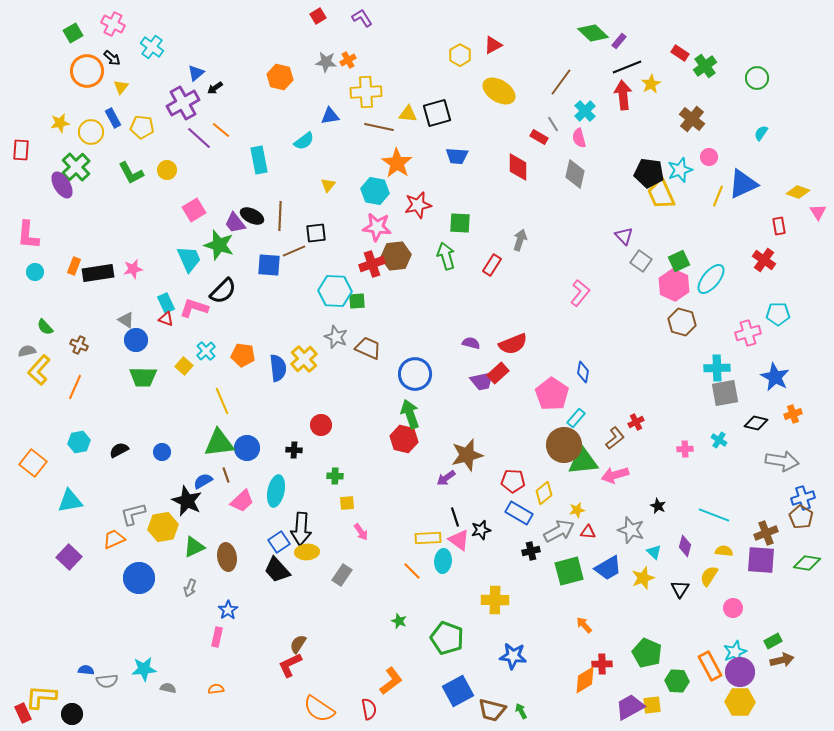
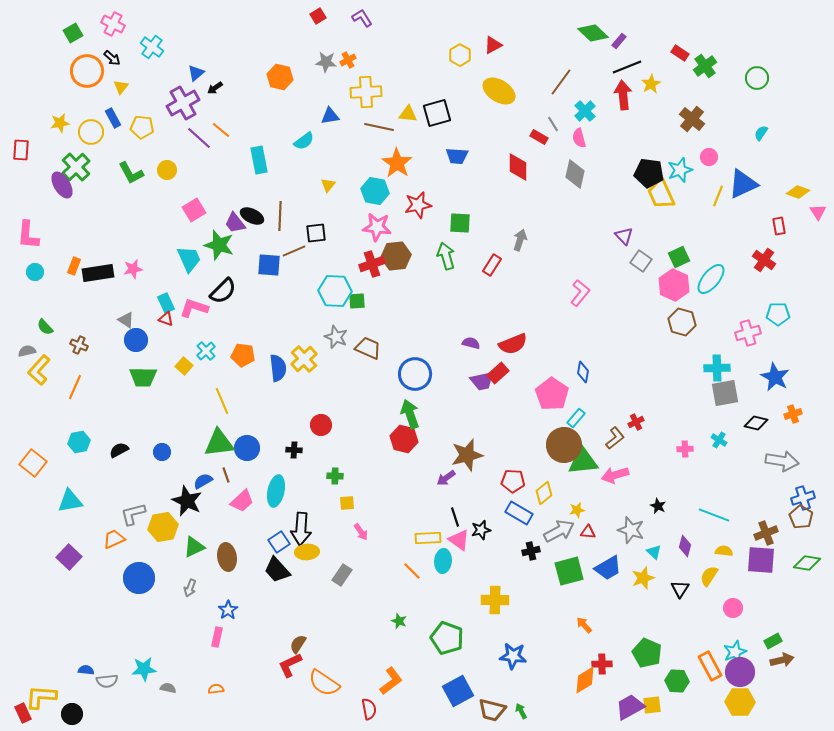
green square at (679, 261): moved 4 px up
orange semicircle at (319, 709): moved 5 px right, 26 px up
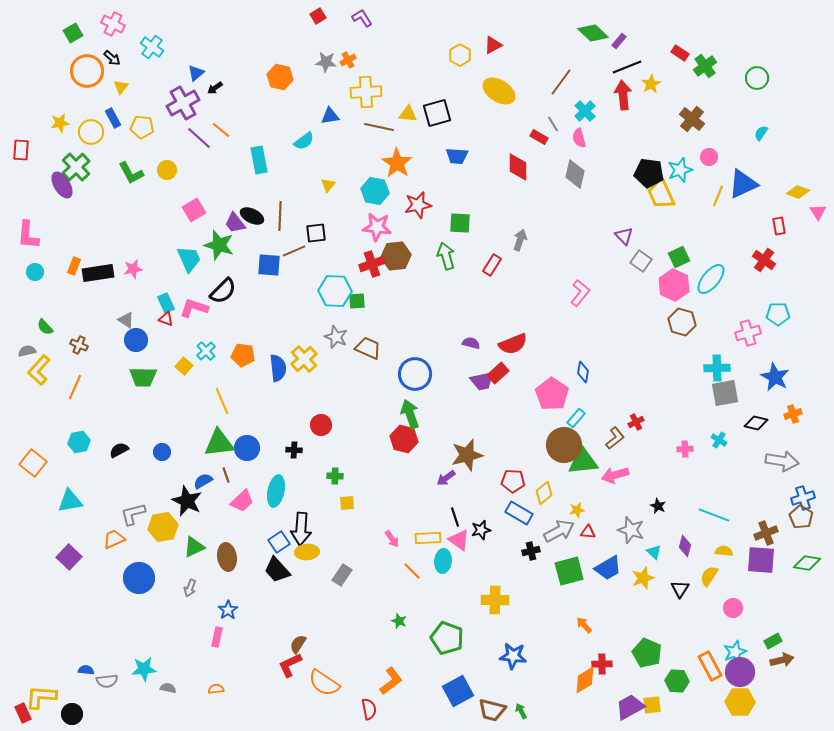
pink arrow at (361, 532): moved 31 px right, 7 px down
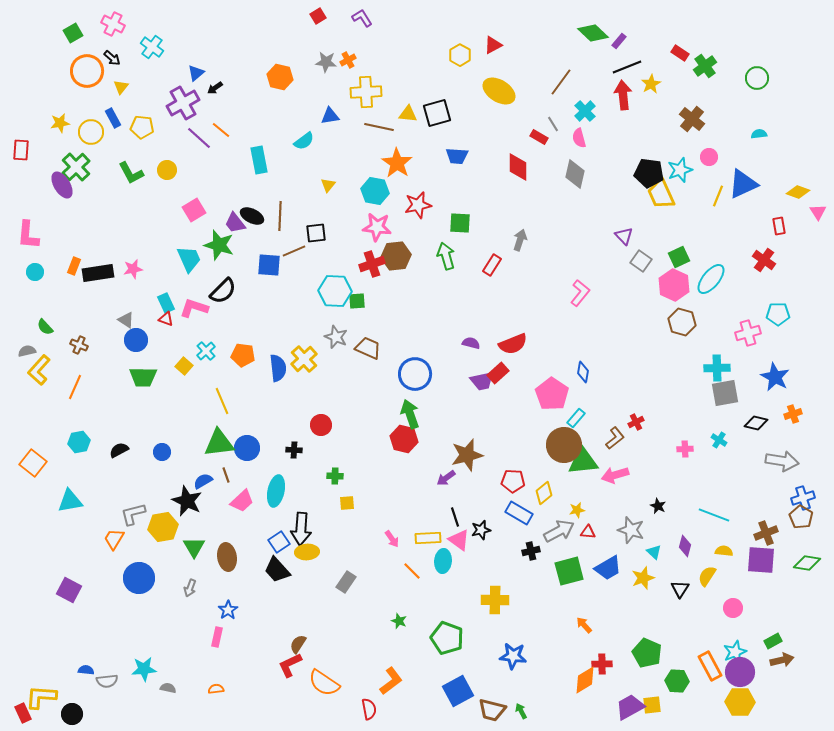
cyan semicircle at (761, 133): moved 2 px left, 1 px down; rotated 49 degrees clockwise
orange trapezoid at (114, 539): rotated 35 degrees counterclockwise
green triangle at (194, 547): rotated 35 degrees counterclockwise
purple square at (69, 557): moved 33 px down; rotated 15 degrees counterclockwise
gray rectangle at (342, 575): moved 4 px right, 7 px down
yellow semicircle at (709, 576): moved 2 px left
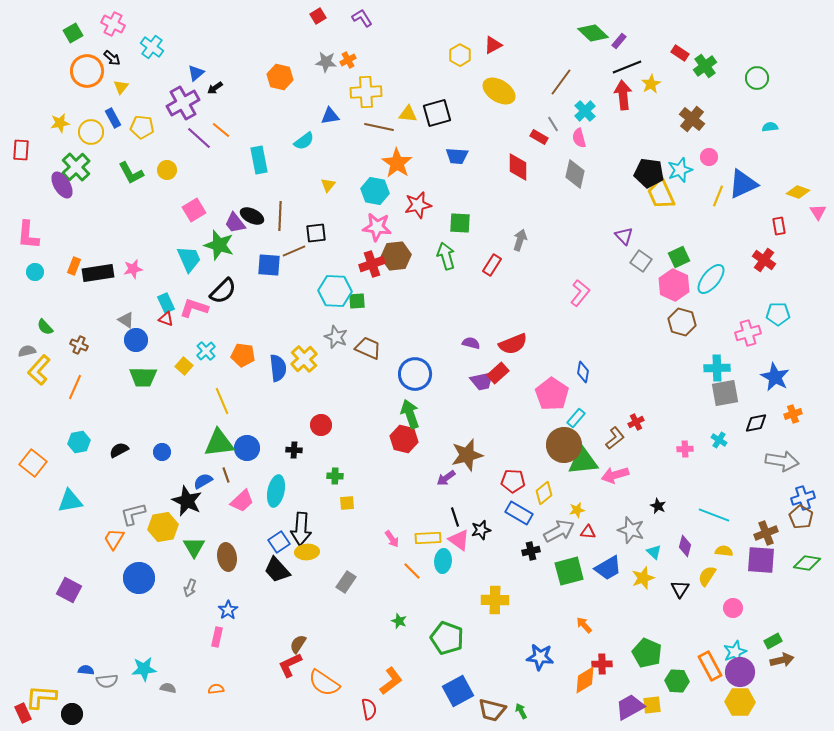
cyan semicircle at (759, 134): moved 11 px right, 7 px up
black diamond at (756, 423): rotated 25 degrees counterclockwise
blue star at (513, 656): moved 27 px right, 1 px down
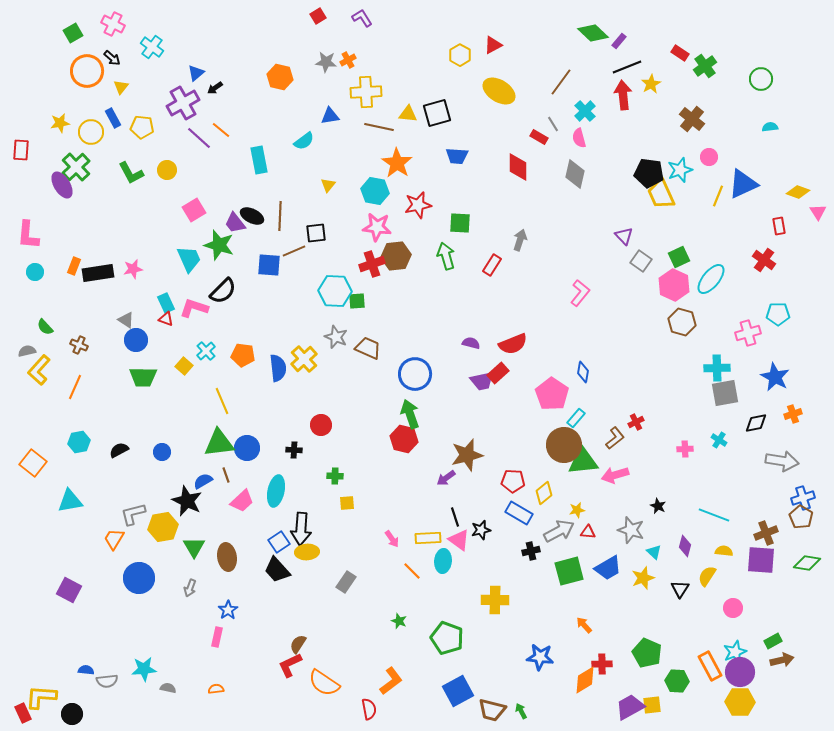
green circle at (757, 78): moved 4 px right, 1 px down
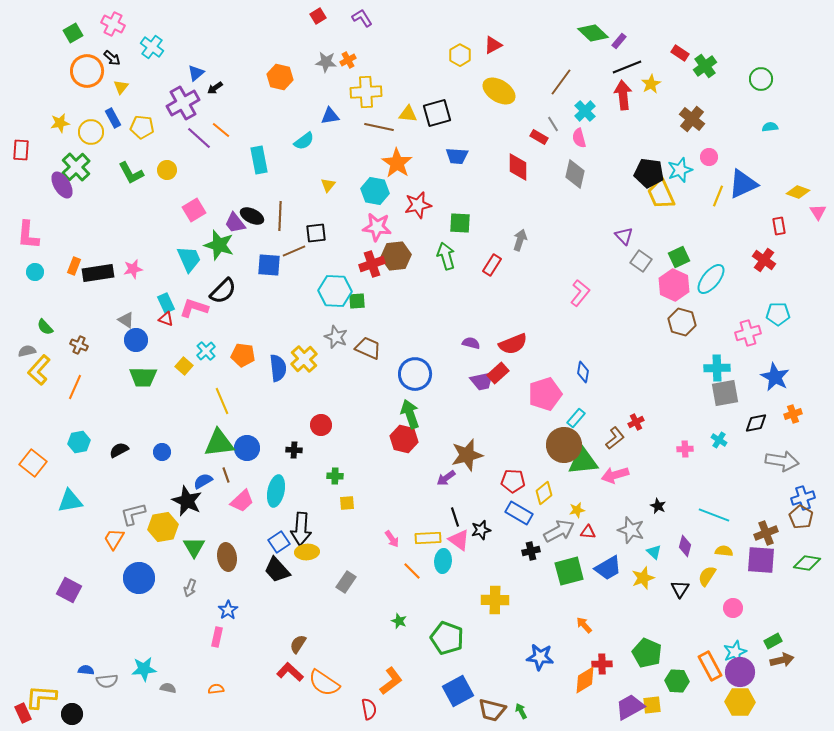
pink pentagon at (552, 394): moved 7 px left; rotated 20 degrees clockwise
red L-shape at (290, 665): moved 7 px down; rotated 68 degrees clockwise
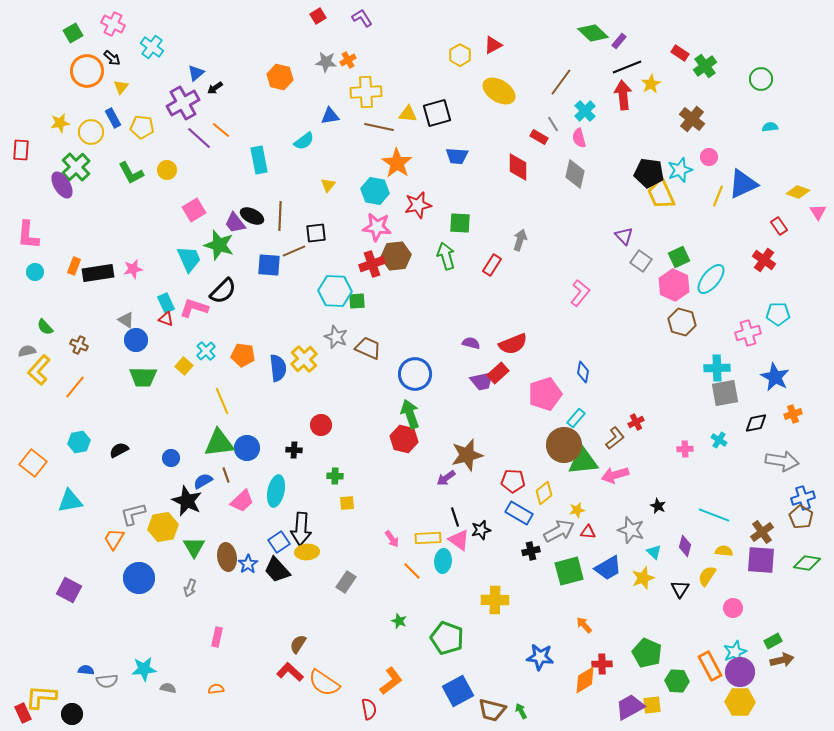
red rectangle at (779, 226): rotated 24 degrees counterclockwise
orange line at (75, 387): rotated 15 degrees clockwise
blue circle at (162, 452): moved 9 px right, 6 px down
brown cross at (766, 533): moved 4 px left, 1 px up; rotated 15 degrees counterclockwise
blue star at (228, 610): moved 20 px right, 46 px up
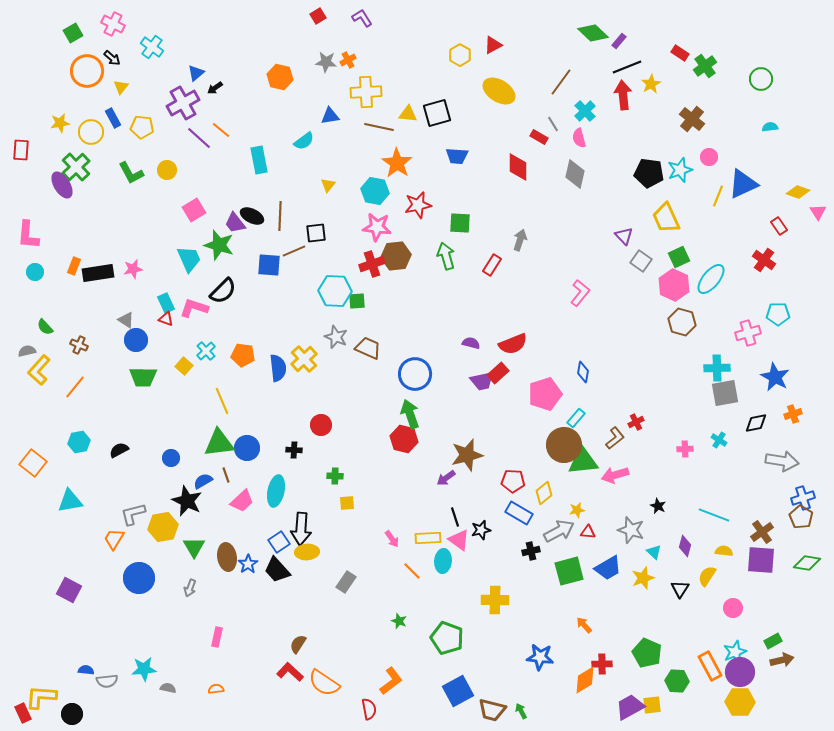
yellow trapezoid at (661, 194): moved 5 px right, 24 px down
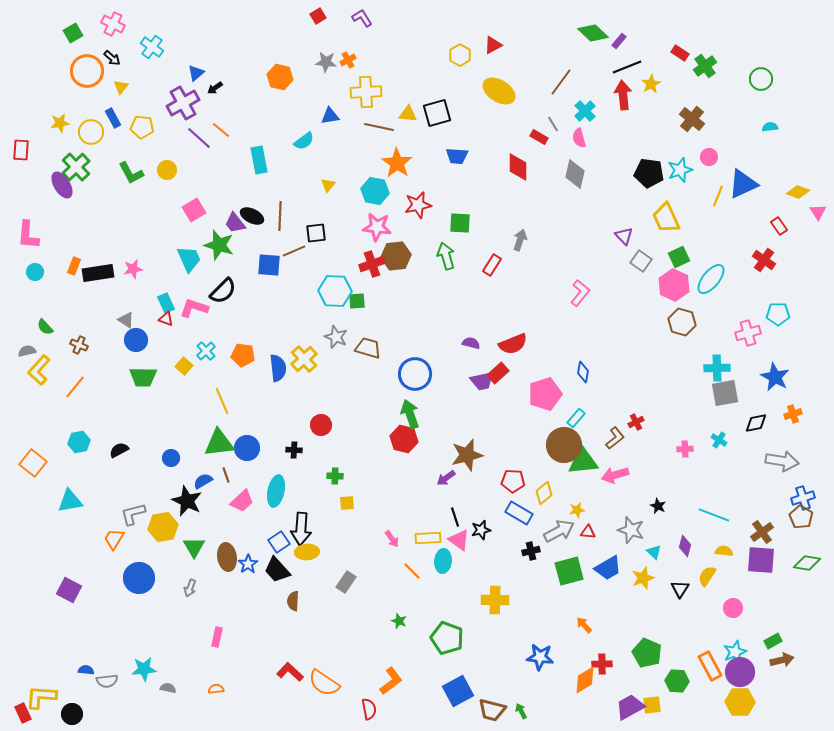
brown trapezoid at (368, 348): rotated 8 degrees counterclockwise
brown semicircle at (298, 644): moved 5 px left, 43 px up; rotated 30 degrees counterclockwise
